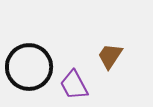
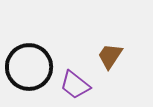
purple trapezoid: moved 1 px right; rotated 24 degrees counterclockwise
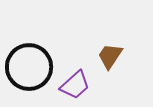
purple trapezoid: rotated 80 degrees counterclockwise
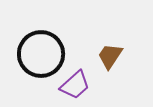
black circle: moved 12 px right, 13 px up
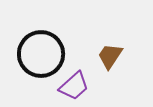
purple trapezoid: moved 1 px left, 1 px down
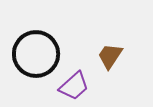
black circle: moved 5 px left
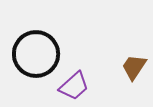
brown trapezoid: moved 24 px right, 11 px down
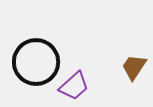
black circle: moved 8 px down
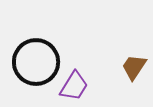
purple trapezoid: rotated 16 degrees counterclockwise
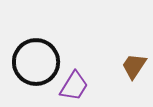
brown trapezoid: moved 1 px up
